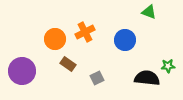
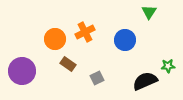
green triangle: rotated 42 degrees clockwise
black semicircle: moved 2 px left, 3 px down; rotated 30 degrees counterclockwise
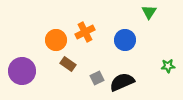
orange circle: moved 1 px right, 1 px down
black semicircle: moved 23 px left, 1 px down
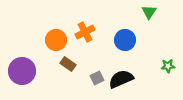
black semicircle: moved 1 px left, 3 px up
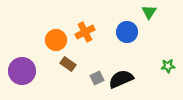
blue circle: moved 2 px right, 8 px up
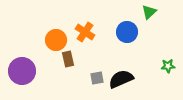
green triangle: rotated 14 degrees clockwise
orange cross: rotated 30 degrees counterclockwise
brown rectangle: moved 5 px up; rotated 42 degrees clockwise
gray square: rotated 16 degrees clockwise
